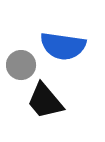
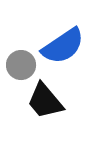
blue semicircle: rotated 42 degrees counterclockwise
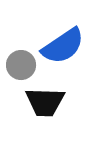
black trapezoid: moved 1 px down; rotated 48 degrees counterclockwise
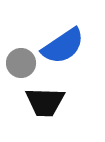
gray circle: moved 2 px up
